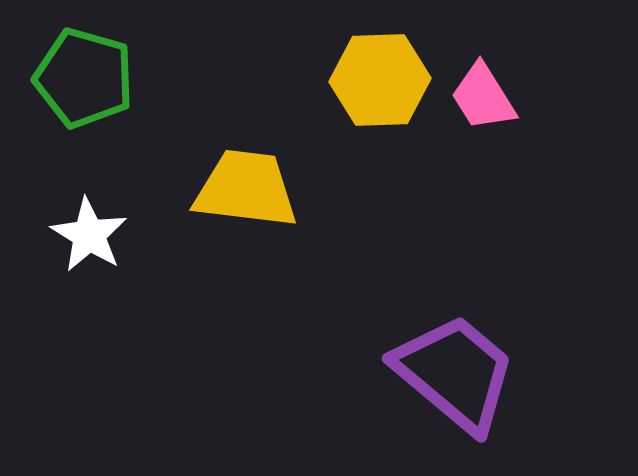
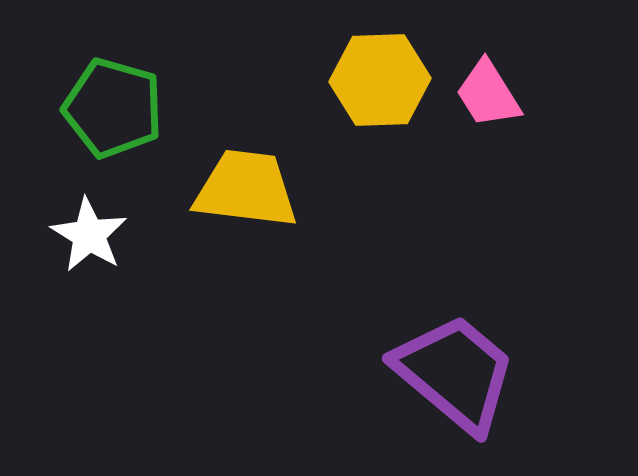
green pentagon: moved 29 px right, 30 px down
pink trapezoid: moved 5 px right, 3 px up
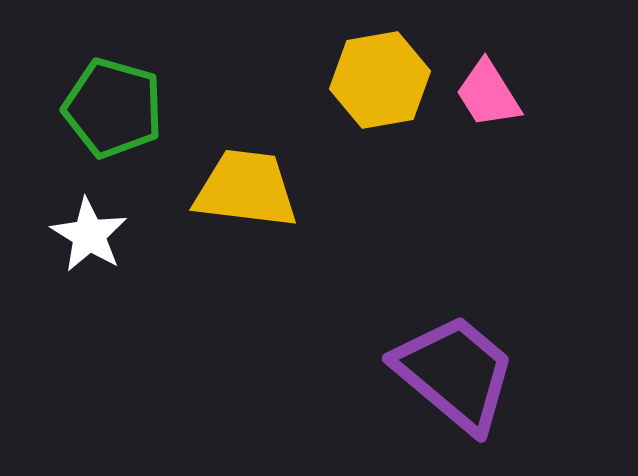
yellow hexagon: rotated 8 degrees counterclockwise
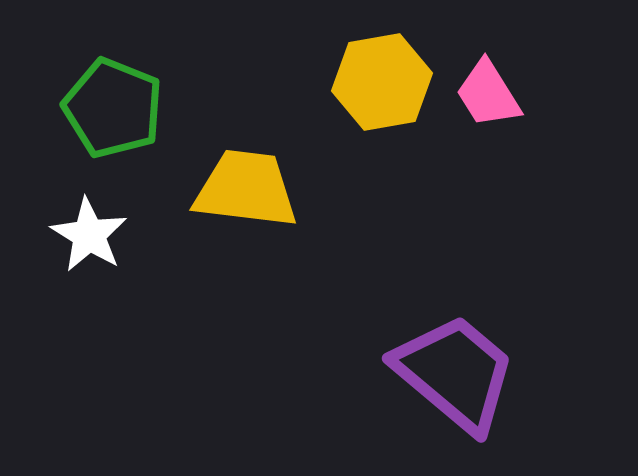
yellow hexagon: moved 2 px right, 2 px down
green pentagon: rotated 6 degrees clockwise
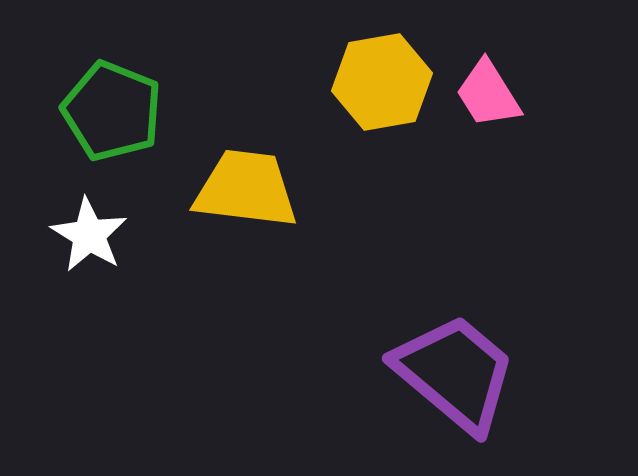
green pentagon: moved 1 px left, 3 px down
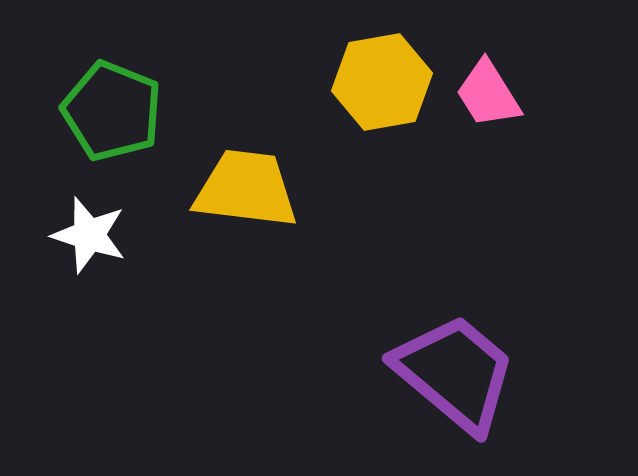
white star: rotated 14 degrees counterclockwise
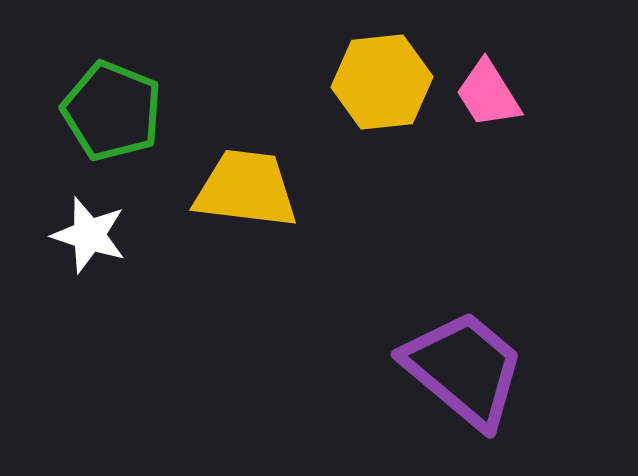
yellow hexagon: rotated 4 degrees clockwise
purple trapezoid: moved 9 px right, 4 px up
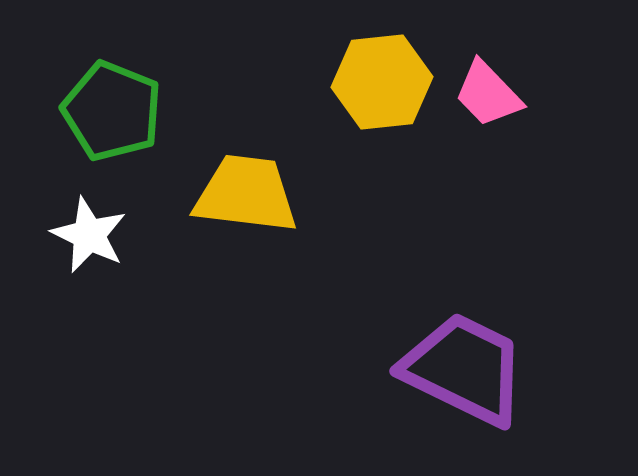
pink trapezoid: rotated 12 degrees counterclockwise
yellow trapezoid: moved 5 px down
white star: rotated 8 degrees clockwise
purple trapezoid: rotated 14 degrees counterclockwise
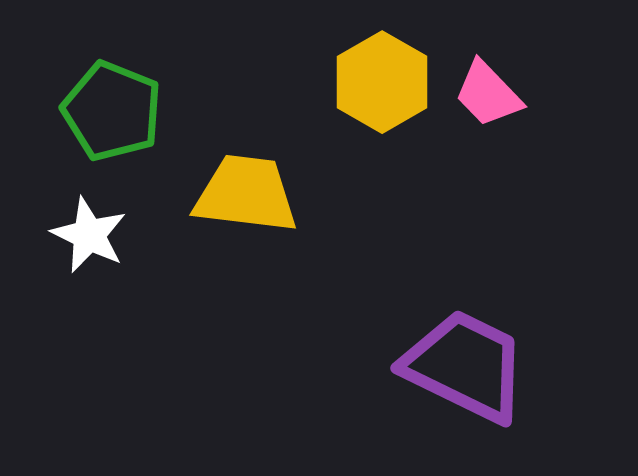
yellow hexagon: rotated 24 degrees counterclockwise
purple trapezoid: moved 1 px right, 3 px up
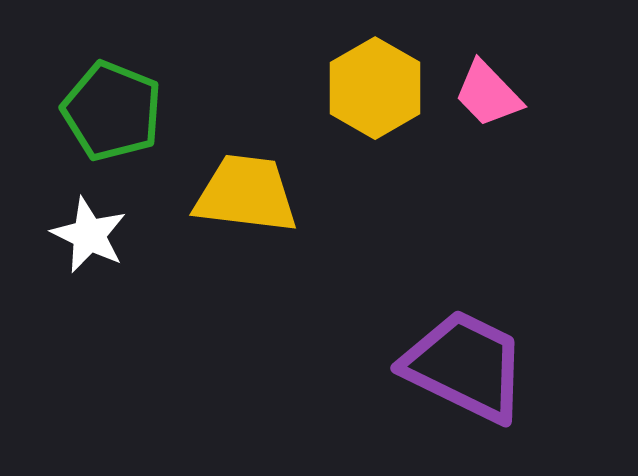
yellow hexagon: moved 7 px left, 6 px down
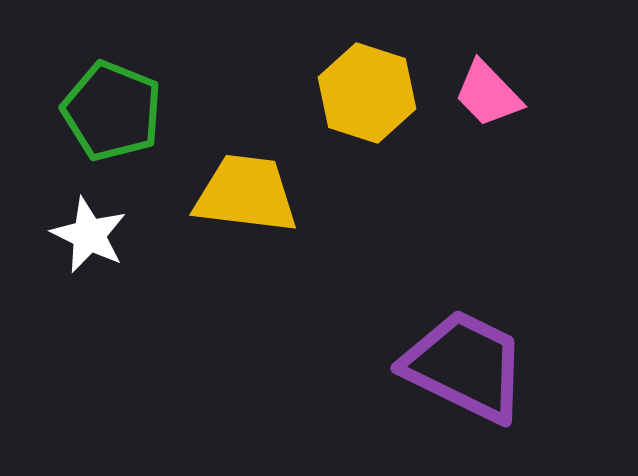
yellow hexagon: moved 8 px left, 5 px down; rotated 12 degrees counterclockwise
